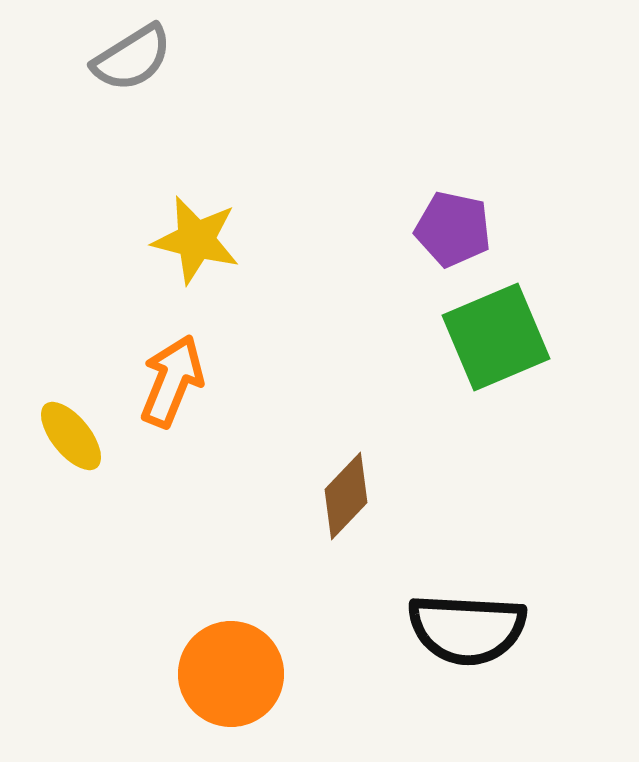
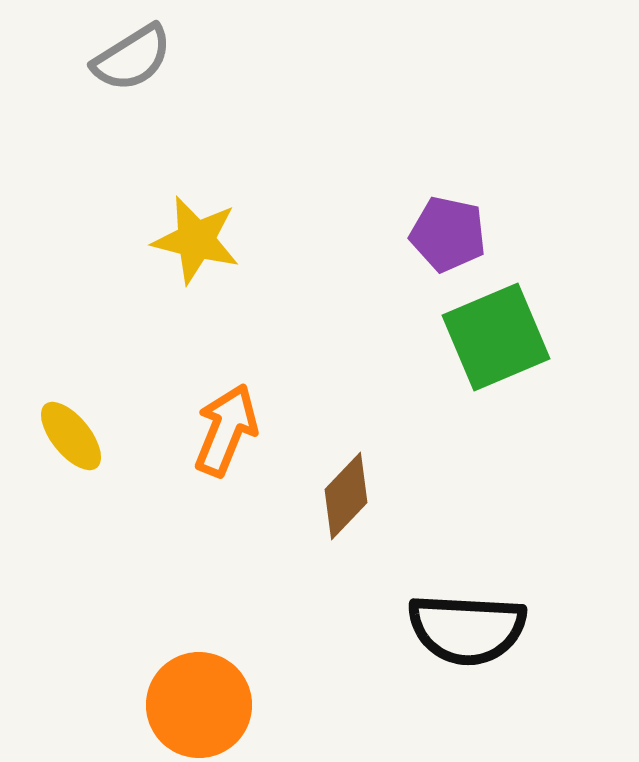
purple pentagon: moved 5 px left, 5 px down
orange arrow: moved 54 px right, 49 px down
orange circle: moved 32 px left, 31 px down
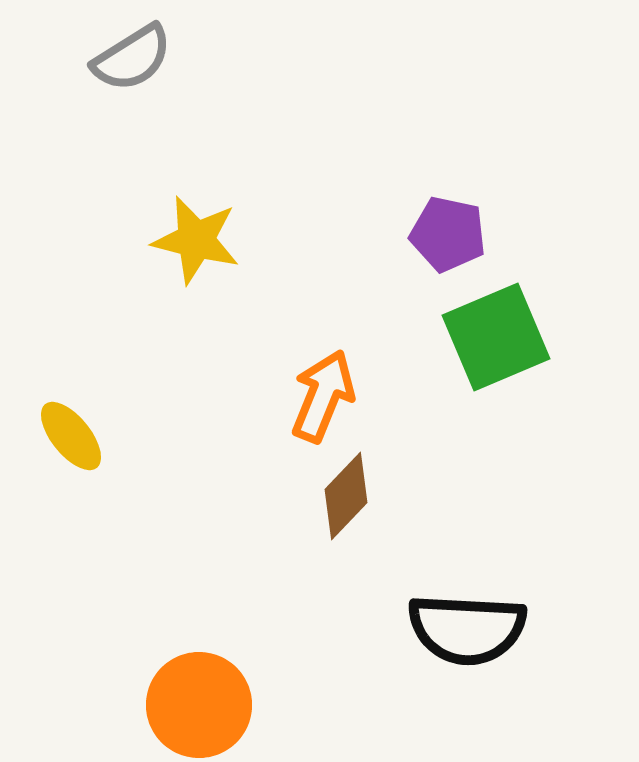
orange arrow: moved 97 px right, 34 px up
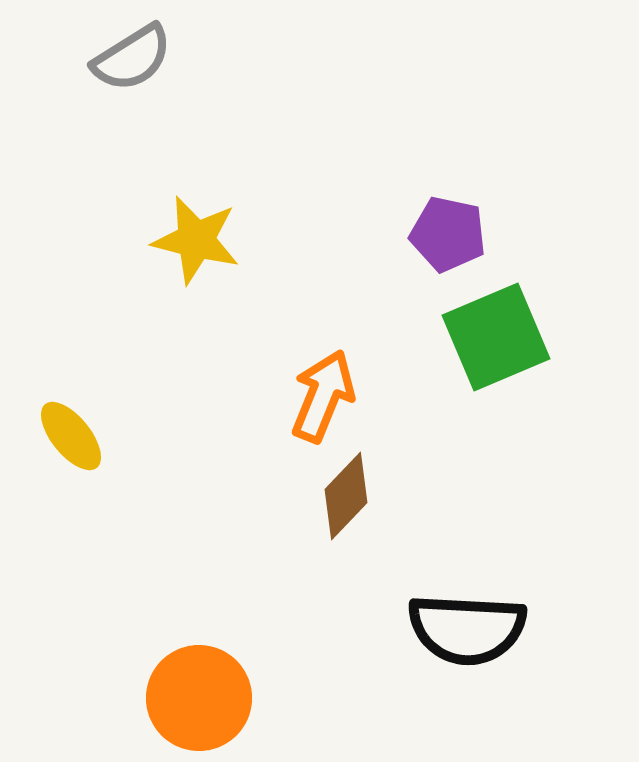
orange circle: moved 7 px up
